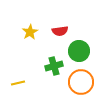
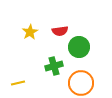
green circle: moved 4 px up
orange circle: moved 1 px down
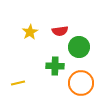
green cross: moved 1 px right; rotated 18 degrees clockwise
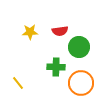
yellow star: rotated 28 degrees clockwise
green cross: moved 1 px right, 1 px down
yellow line: rotated 64 degrees clockwise
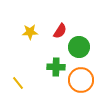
red semicircle: rotated 49 degrees counterclockwise
orange circle: moved 3 px up
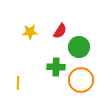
yellow line: rotated 40 degrees clockwise
